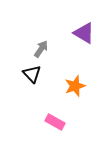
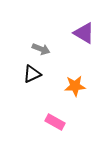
gray arrow: rotated 78 degrees clockwise
black triangle: rotated 48 degrees clockwise
orange star: rotated 15 degrees clockwise
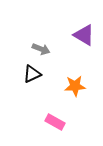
purple triangle: moved 2 px down
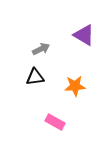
gray arrow: rotated 48 degrees counterclockwise
black triangle: moved 3 px right, 3 px down; rotated 18 degrees clockwise
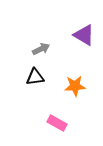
pink rectangle: moved 2 px right, 1 px down
